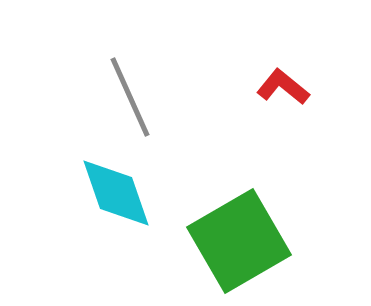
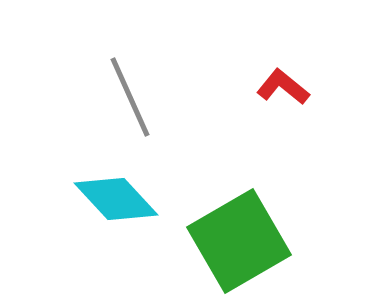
cyan diamond: moved 6 px down; rotated 24 degrees counterclockwise
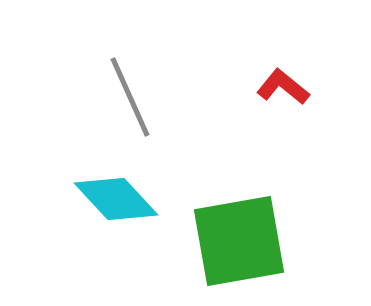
green square: rotated 20 degrees clockwise
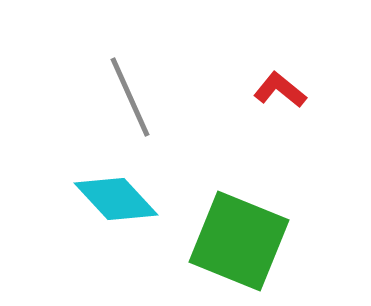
red L-shape: moved 3 px left, 3 px down
green square: rotated 32 degrees clockwise
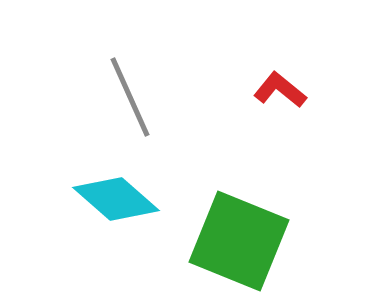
cyan diamond: rotated 6 degrees counterclockwise
